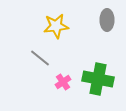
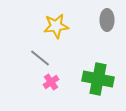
pink cross: moved 12 px left
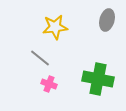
gray ellipse: rotated 15 degrees clockwise
yellow star: moved 1 px left, 1 px down
pink cross: moved 2 px left, 2 px down; rotated 35 degrees counterclockwise
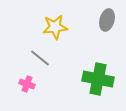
pink cross: moved 22 px left
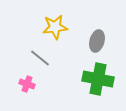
gray ellipse: moved 10 px left, 21 px down
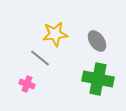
yellow star: moved 7 px down
gray ellipse: rotated 50 degrees counterclockwise
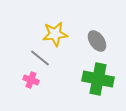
pink cross: moved 4 px right, 4 px up
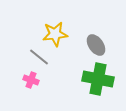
gray ellipse: moved 1 px left, 4 px down
gray line: moved 1 px left, 1 px up
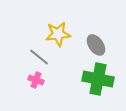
yellow star: moved 3 px right
pink cross: moved 5 px right
